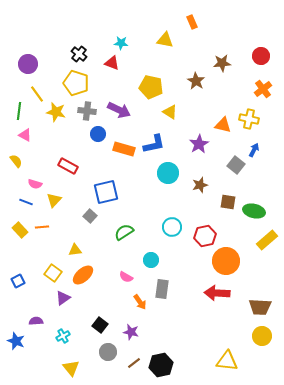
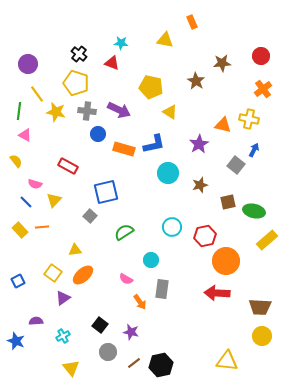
blue line at (26, 202): rotated 24 degrees clockwise
brown square at (228, 202): rotated 21 degrees counterclockwise
pink semicircle at (126, 277): moved 2 px down
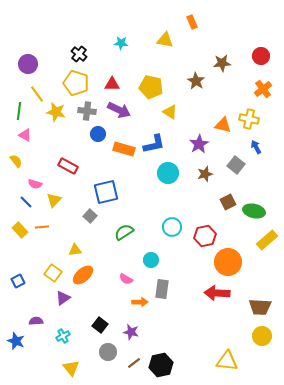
red triangle at (112, 63): moved 21 px down; rotated 21 degrees counterclockwise
blue arrow at (254, 150): moved 2 px right, 3 px up; rotated 56 degrees counterclockwise
brown star at (200, 185): moved 5 px right, 11 px up
brown square at (228, 202): rotated 14 degrees counterclockwise
orange circle at (226, 261): moved 2 px right, 1 px down
orange arrow at (140, 302): rotated 56 degrees counterclockwise
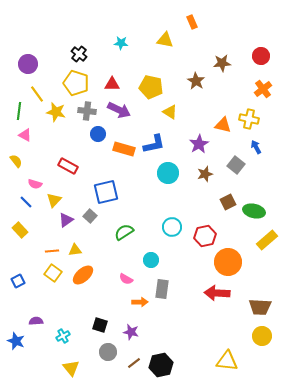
orange line at (42, 227): moved 10 px right, 24 px down
purple triangle at (63, 298): moved 3 px right, 78 px up
black square at (100, 325): rotated 21 degrees counterclockwise
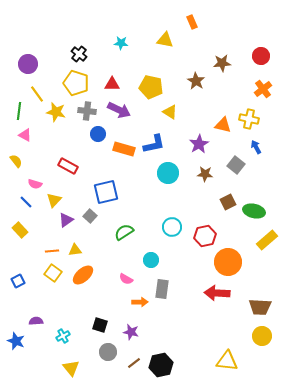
brown star at (205, 174): rotated 21 degrees clockwise
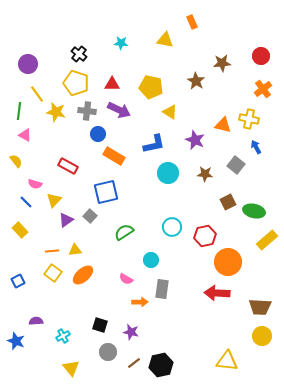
purple star at (199, 144): moved 4 px left, 4 px up; rotated 18 degrees counterclockwise
orange rectangle at (124, 149): moved 10 px left, 7 px down; rotated 15 degrees clockwise
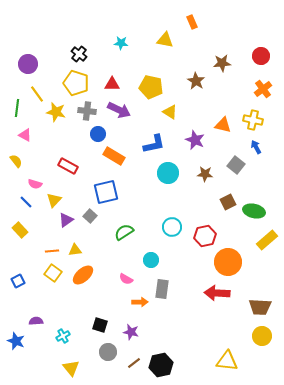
green line at (19, 111): moved 2 px left, 3 px up
yellow cross at (249, 119): moved 4 px right, 1 px down
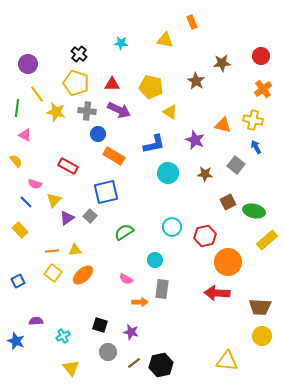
purple triangle at (66, 220): moved 1 px right, 2 px up
cyan circle at (151, 260): moved 4 px right
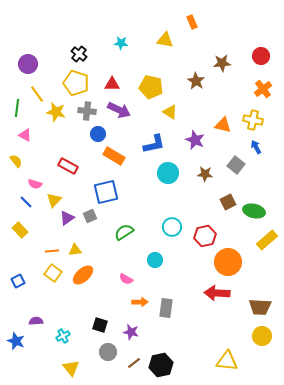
gray square at (90, 216): rotated 24 degrees clockwise
gray rectangle at (162, 289): moved 4 px right, 19 px down
